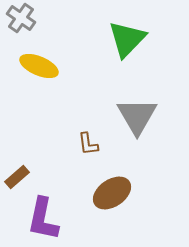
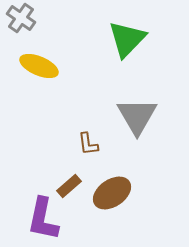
brown rectangle: moved 52 px right, 9 px down
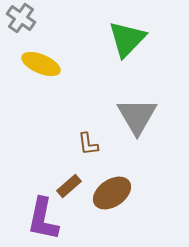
yellow ellipse: moved 2 px right, 2 px up
